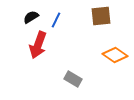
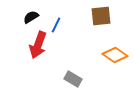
blue line: moved 5 px down
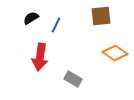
black semicircle: moved 1 px down
red arrow: moved 2 px right, 12 px down; rotated 12 degrees counterclockwise
orange diamond: moved 2 px up
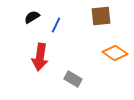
black semicircle: moved 1 px right, 1 px up
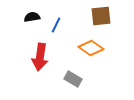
black semicircle: rotated 21 degrees clockwise
orange diamond: moved 24 px left, 5 px up
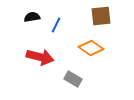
red arrow: rotated 84 degrees counterclockwise
